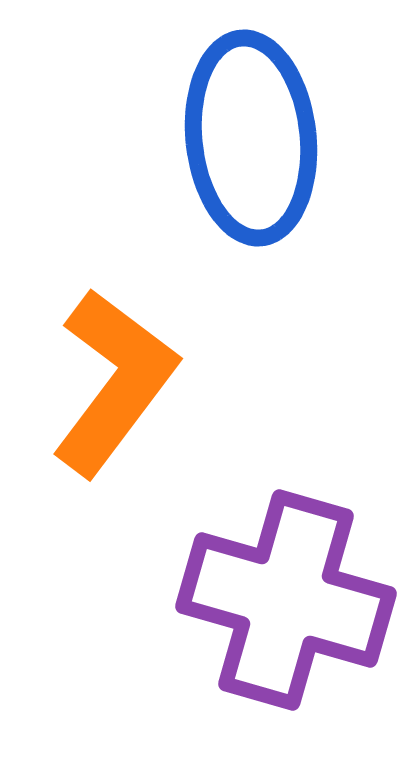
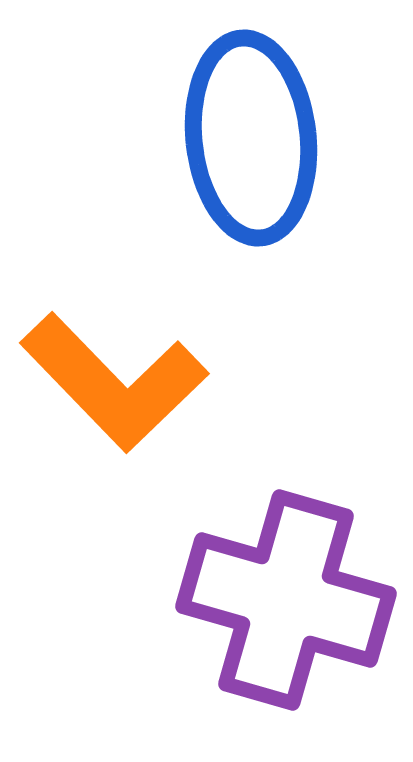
orange L-shape: rotated 99 degrees clockwise
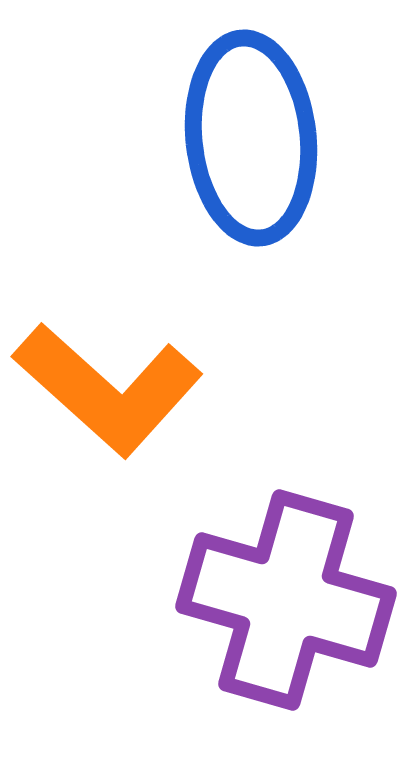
orange L-shape: moved 6 px left, 7 px down; rotated 4 degrees counterclockwise
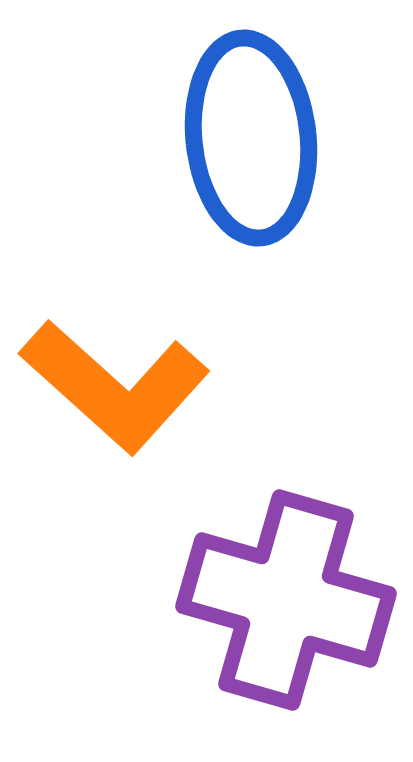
orange L-shape: moved 7 px right, 3 px up
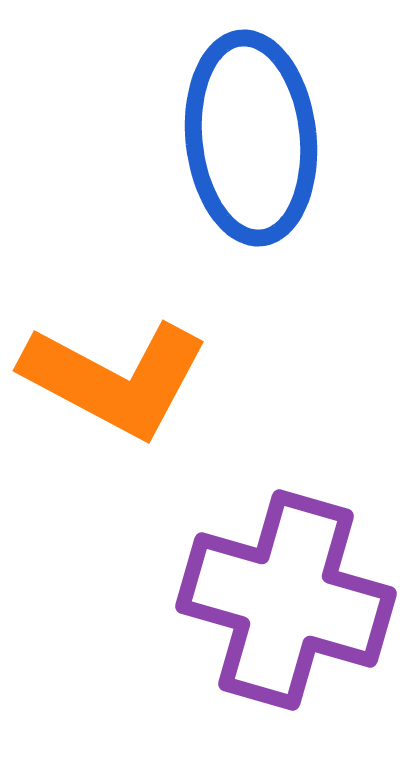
orange L-shape: moved 7 px up; rotated 14 degrees counterclockwise
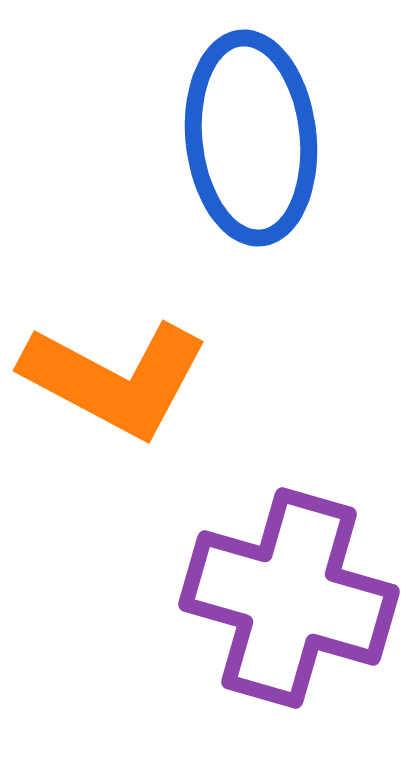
purple cross: moved 3 px right, 2 px up
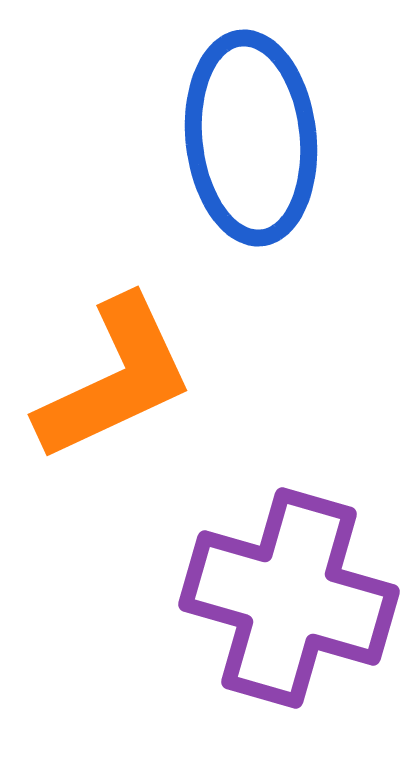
orange L-shape: rotated 53 degrees counterclockwise
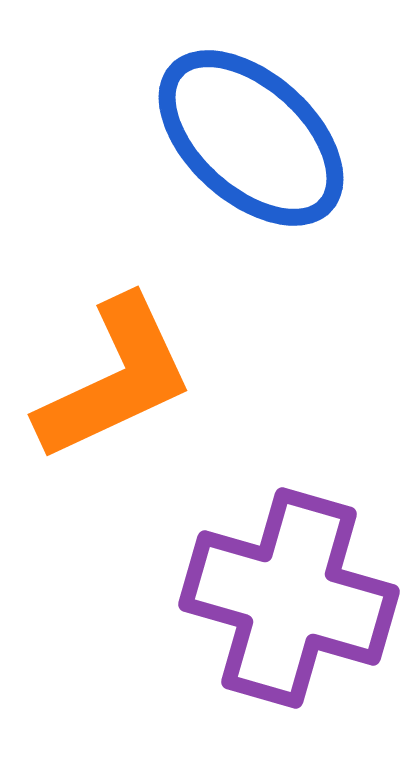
blue ellipse: rotated 42 degrees counterclockwise
